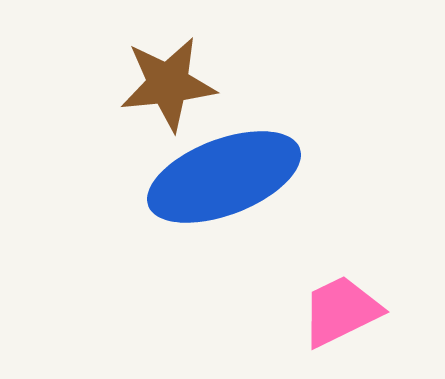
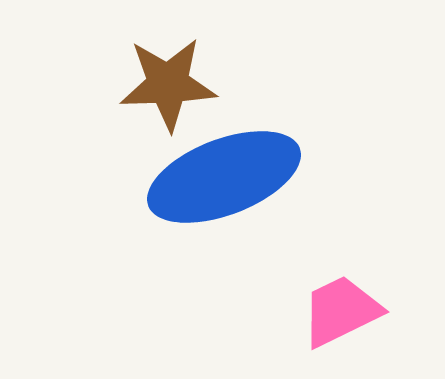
brown star: rotated 4 degrees clockwise
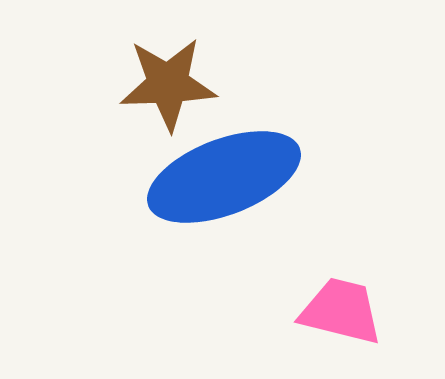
pink trapezoid: rotated 40 degrees clockwise
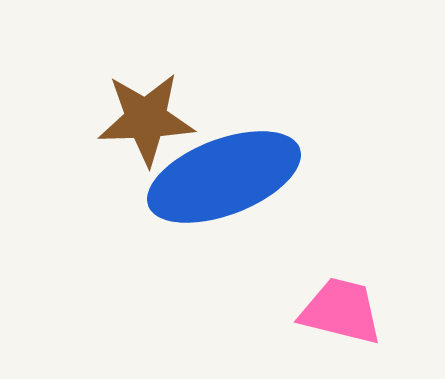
brown star: moved 22 px left, 35 px down
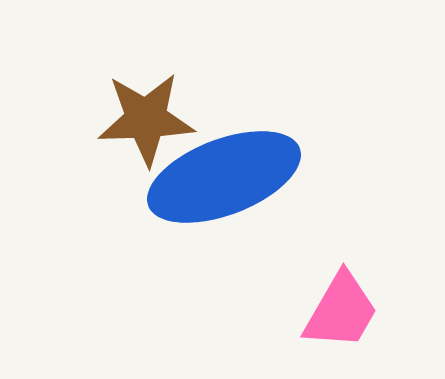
pink trapezoid: rotated 106 degrees clockwise
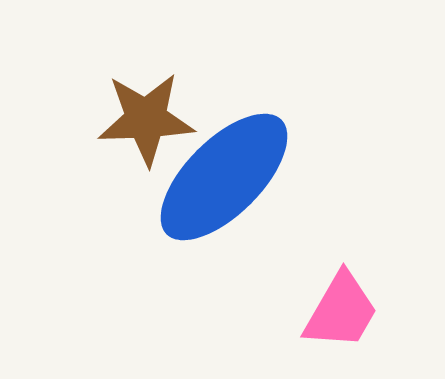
blue ellipse: rotated 24 degrees counterclockwise
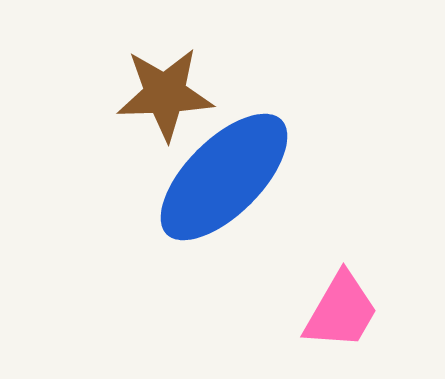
brown star: moved 19 px right, 25 px up
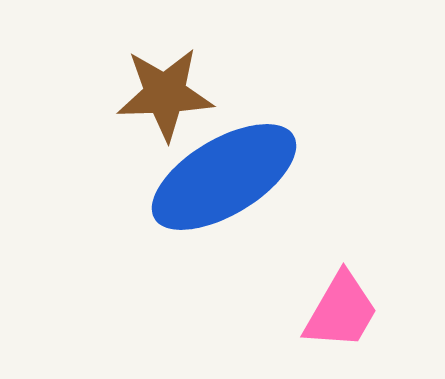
blue ellipse: rotated 14 degrees clockwise
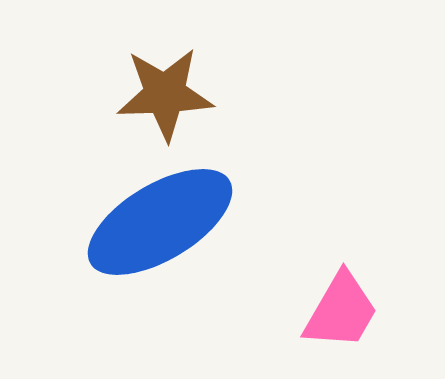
blue ellipse: moved 64 px left, 45 px down
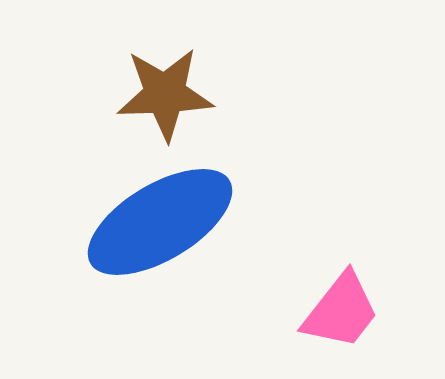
pink trapezoid: rotated 8 degrees clockwise
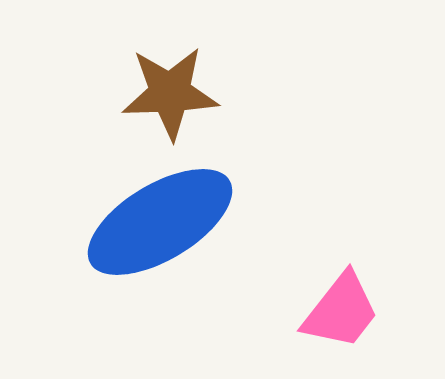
brown star: moved 5 px right, 1 px up
